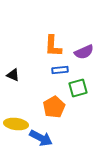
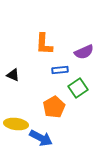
orange L-shape: moved 9 px left, 2 px up
green square: rotated 18 degrees counterclockwise
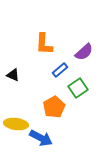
purple semicircle: rotated 18 degrees counterclockwise
blue rectangle: rotated 35 degrees counterclockwise
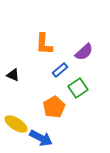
yellow ellipse: rotated 25 degrees clockwise
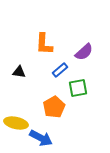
black triangle: moved 6 px right, 3 px up; rotated 16 degrees counterclockwise
green square: rotated 24 degrees clockwise
yellow ellipse: moved 1 px up; rotated 20 degrees counterclockwise
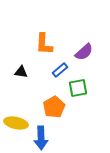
black triangle: moved 2 px right
blue arrow: rotated 60 degrees clockwise
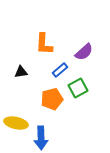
black triangle: rotated 16 degrees counterclockwise
green square: rotated 18 degrees counterclockwise
orange pentagon: moved 2 px left, 8 px up; rotated 15 degrees clockwise
